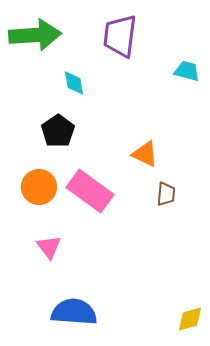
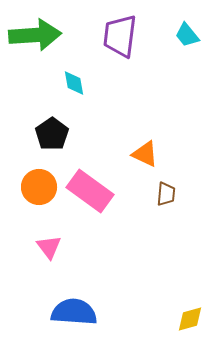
cyan trapezoid: moved 36 px up; rotated 144 degrees counterclockwise
black pentagon: moved 6 px left, 3 px down
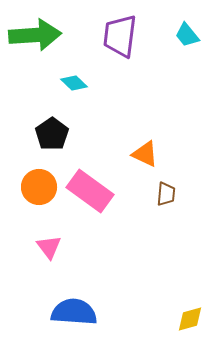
cyan diamond: rotated 36 degrees counterclockwise
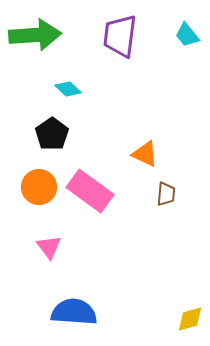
cyan diamond: moved 6 px left, 6 px down
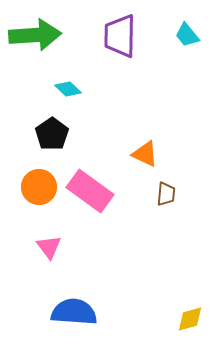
purple trapezoid: rotated 6 degrees counterclockwise
